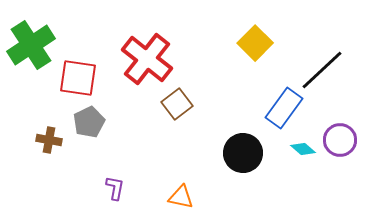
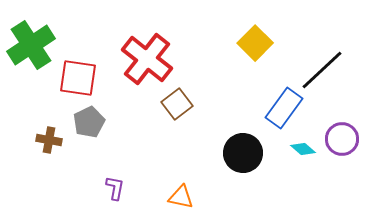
purple circle: moved 2 px right, 1 px up
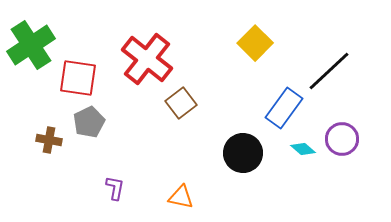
black line: moved 7 px right, 1 px down
brown square: moved 4 px right, 1 px up
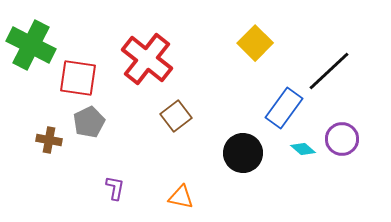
green cross: rotated 30 degrees counterclockwise
brown square: moved 5 px left, 13 px down
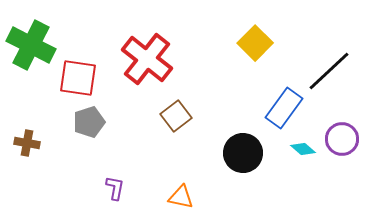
gray pentagon: rotated 8 degrees clockwise
brown cross: moved 22 px left, 3 px down
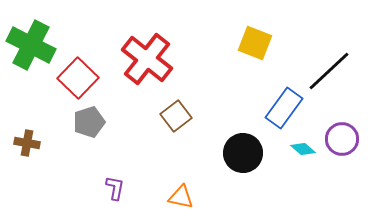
yellow square: rotated 24 degrees counterclockwise
red square: rotated 36 degrees clockwise
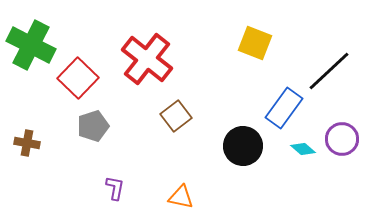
gray pentagon: moved 4 px right, 4 px down
black circle: moved 7 px up
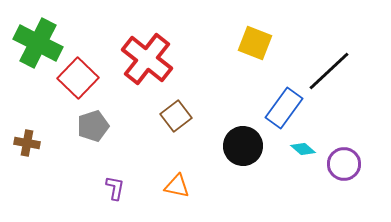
green cross: moved 7 px right, 2 px up
purple circle: moved 2 px right, 25 px down
orange triangle: moved 4 px left, 11 px up
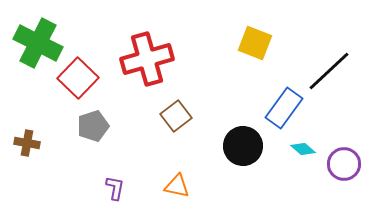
red cross: rotated 36 degrees clockwise
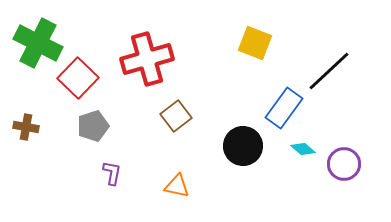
brown cross: moved 1 px left, 16 px up
purple L-shape: moved 3 px left, 15 px up
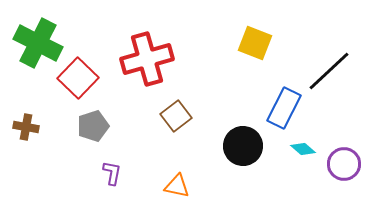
blue rectangle: rotated 9 degrees counterclockwise
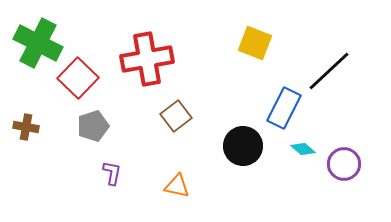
red cross: rotated 6 degrees clockwise
